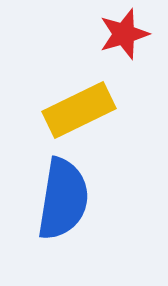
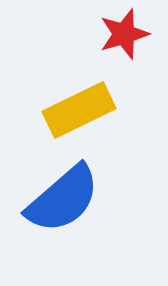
blue semicircle: rotated 40 degrees clockwise
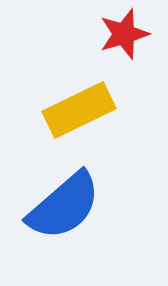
blue semicircle: moved 1 px right, 7 px down
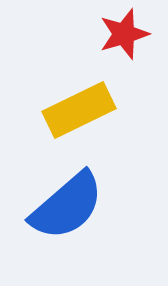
blue semicircle: moved 3 px right
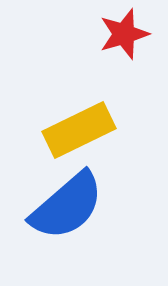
yellow rectangle: moved 20 px down
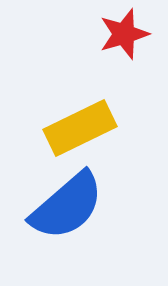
yellow rectangle: moved 1 px right, 2 px up
